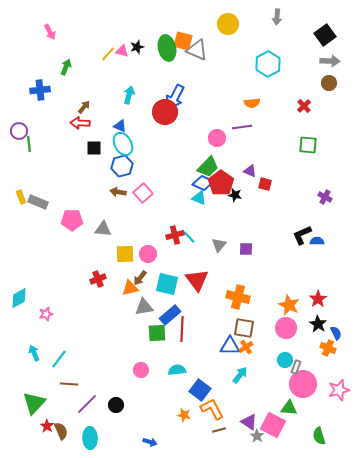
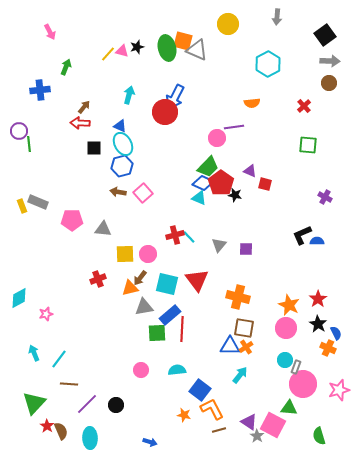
purple line at (242, 127): moved 8 px left
yellow rectangle at (21, 197): moved 1 px right, 9 px down
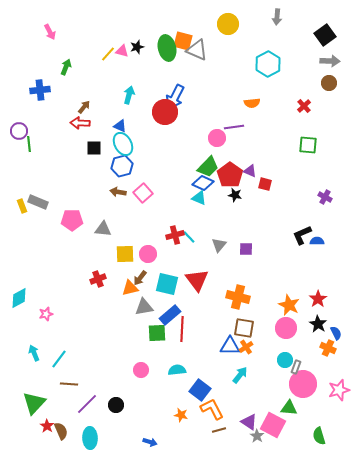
red pentagon at (221, 183): moved 9 px right, 8 px up
orange star at (184, 415): moved 3 px left
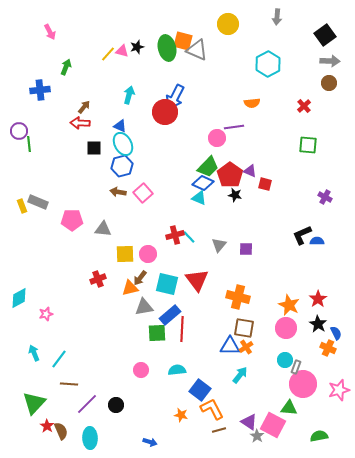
green semicircle at (319, 436): rotated 96 degrees clockwise
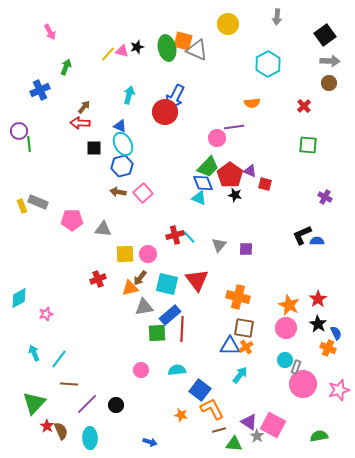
blue cross at (40, 90): rotated 18 degrees counterclockwise
blue diamond at (203, 183): rotated 45 degrees clockwise
green triangle at (289, 408): moved 55 px left, 36 px down
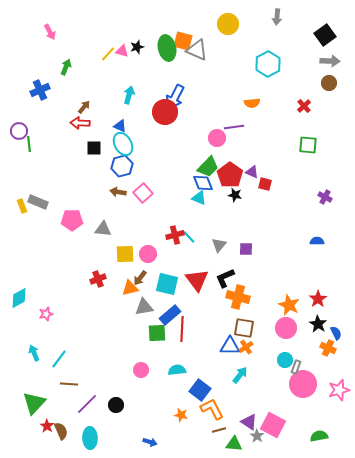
purple triangle at (250, 171): moved 2 px right, 1 px down
black L-shape at (302, 235): moved 77 px left, 43 px down
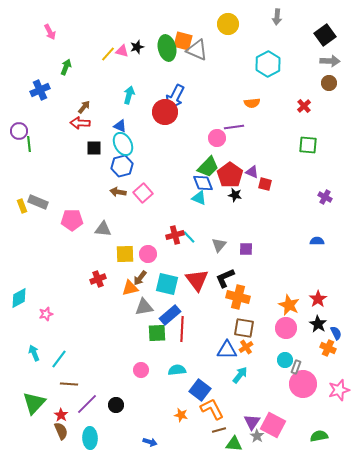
blue triangle at (230, 346): moved 3 px left, 4 px down
purple triangle at (249, 422): moved 3 px right; rotated 30 degrees clockwise
red star at (47, 426): moved 14 px right, 11 px up
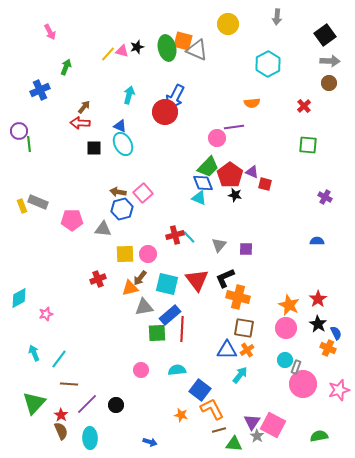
blue hexagon at (122, 166): moved 43 px down
orange cross at (246, 347): moved 1 px right, 3 px down
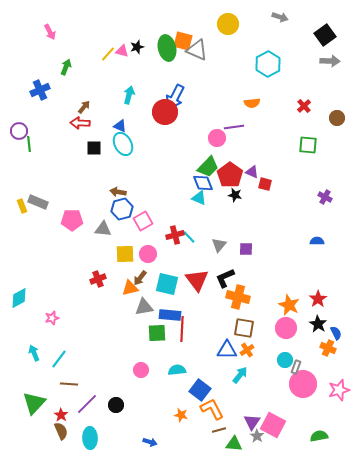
gray arrow at (277, 17): moved 3 px right; rotated 77 degrees counterclockwise
brown circle at (329, 83): moved 8 px right, 35 px down
pink square at (143, 193): moved 28 px down; rotated 12 degrees clockwise
pink star at (46, 314): moved 6 px right, 4 px down
blue rectangle at (170, 315): rotated 45 degrees clockwise
